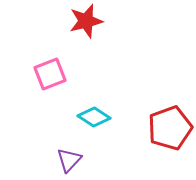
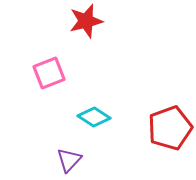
pink square: moved 1 px left, 1 px up
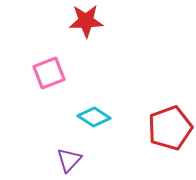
red star: rotated 12 degrees clockwise
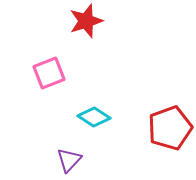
red star: rotated 16 degrees counterclockwise
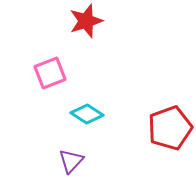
pink square: moved 1 px right
cyan diamond: moved 7 px left, 3 px up
purple triangle: moved 2 px right, 1 px down
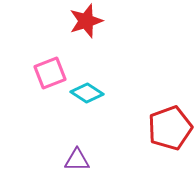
cyan diamond: moved 21 px up
purple triangle: moved 6 px right, 1 px up; rotated 48 degrees clockwise
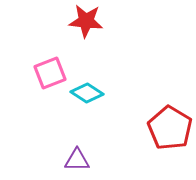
red star: rotated 24 degrees clockwise
red pentagon: rotated 21 degrees counterclockwise
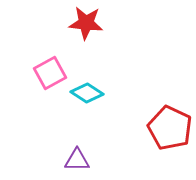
red star: moved 2 px down
pink square: rotated 8 degrees counterclockwise
red pentagon: rotated 6 degrees counterclockwise
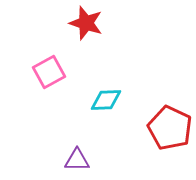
red star: rotated 12 degrees clockwise
pink square: moved 1 px left, 1 px up
cyan diamond: moved 19 px right, 7 px down; rotated 36 degrees counterclockwise
